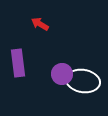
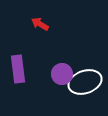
purple rectangle: moved 6 px down
white ellipse: moved 2 px right, 1 px down; rotated 28 degrees counterclockwise
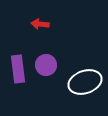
red arrow: rotated 24 degrees counterclockwise
purple circle: moved 16 px left, 9 px up
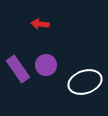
purple rectangle: rotated 28 degrees counterclockwise
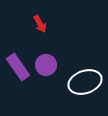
red arrow: rotated 126 degrees counterclockwise
purple rectangle: moved 2 px up
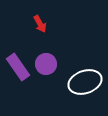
purple circle: moved 1 px up
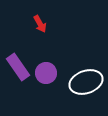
purple circle: moved 9 px down
white ellipse: moved 1 px right
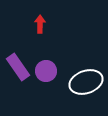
red arrow: rotated 150 degrees counterclockwise
purple circle: moved 2 px up
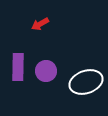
red arrow: rotated 120 degrees counterclockwise
purple rectangle: rotated 36 degrees clockwise
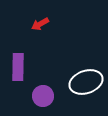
purple circle: moved 3 px left, 25 px down
